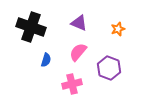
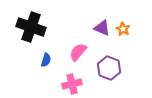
purple triangle: moved 23 px right, 5 px down
orange star: moved 5 px right; rotated 24 degrees counterclockwise
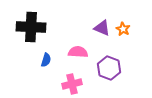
black cross: rotated 16 degrees counterclockwise
pink semicircle: rotated 54 degrees clockwise
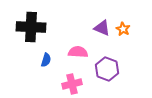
purple hexagon: moved 2 px left, 1 px down
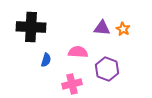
purple triangle: rotated 18 degrees counterclockwise
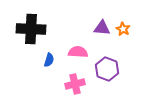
black cross: moved 2 px down
blue semicircle: moved 3 px right
pink cross: moved 3 px right
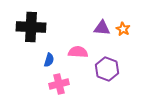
black cross: moved 2 px up
pink cross: moved 16 px left
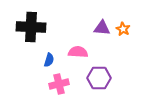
purple hexagon: moved 8 px left, 9 px down; rotated 20 degrees counterclockwise
